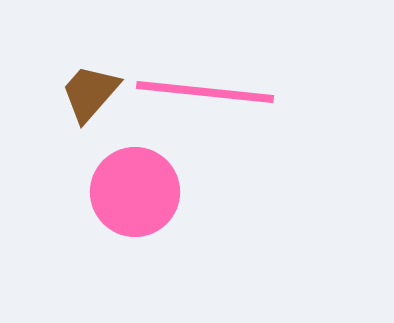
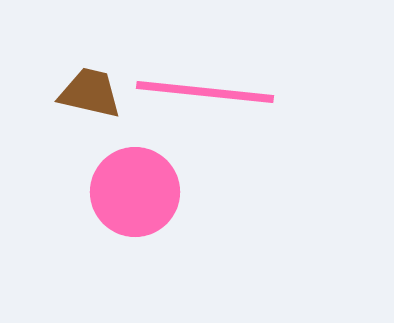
brown trapezoid: rotated 62 degrees clockwise
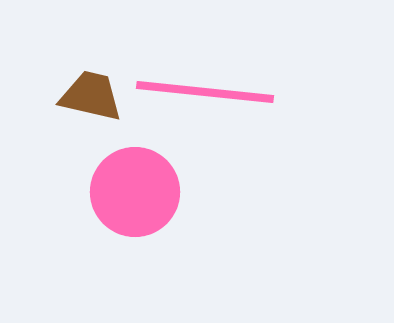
brown trapezoid: moved 1 px right, 3 px down
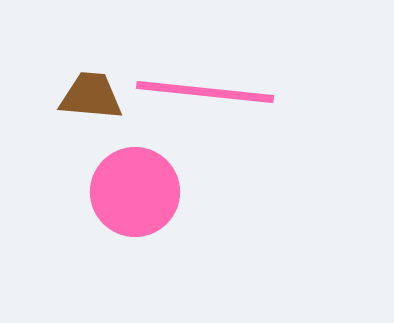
brown trapezoid: rotated 8 degrees counterclockwise
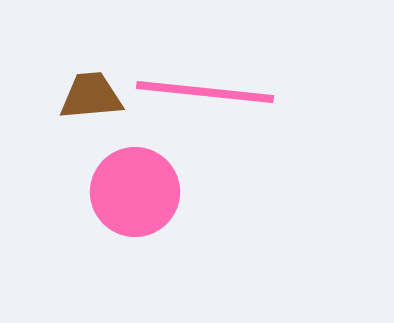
brown trapezoid: rotated 10 degrees counterclockwise
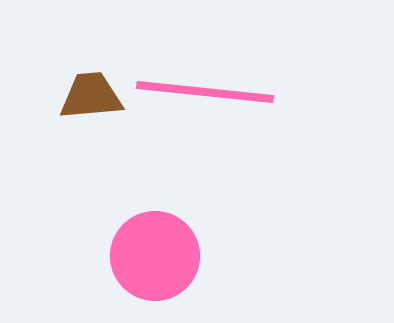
pink circle: moved 20 px right, 64 px down
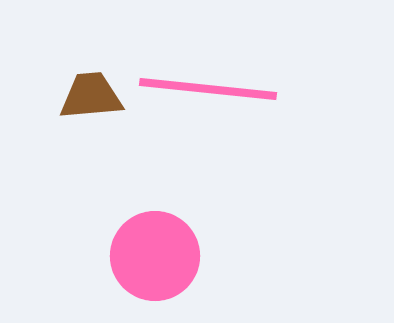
pink line: moved 3 px right, 3 px up
